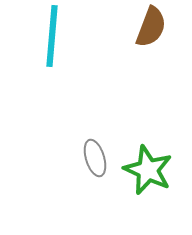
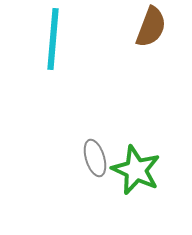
cyan line: moved 1 px right, 3 px down
green star: moved 12 px left
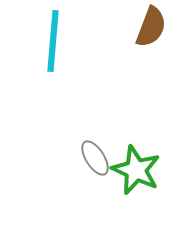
cyan line: moved 2 px down
gray ellipse: rotated 15 degrees counterclockwise
